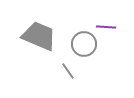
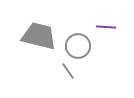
gray trapezoid: rotated 9 degrees counterclockwise
gray circle: moved 6 px left, 2 px down
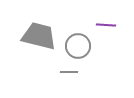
purple line: moved 2 px up
gray line: moved 1 px right, 1 px down; rotated 54 degrees counterclockwise
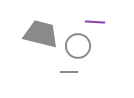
purple line: moved 11 px left, 3 px up
gray trapezoid: moved 2 px right, 2 px up
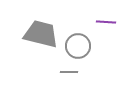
purple line: moved 11 px right
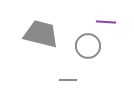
gray circle: moved 10 px right
gray line: moved 1 px left, 8 px down
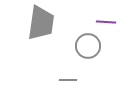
gray trapezoid: moved 11 px up; rotated 84 degrees clockwise
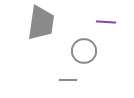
gray circle: moved 4 px left, 5 px down
